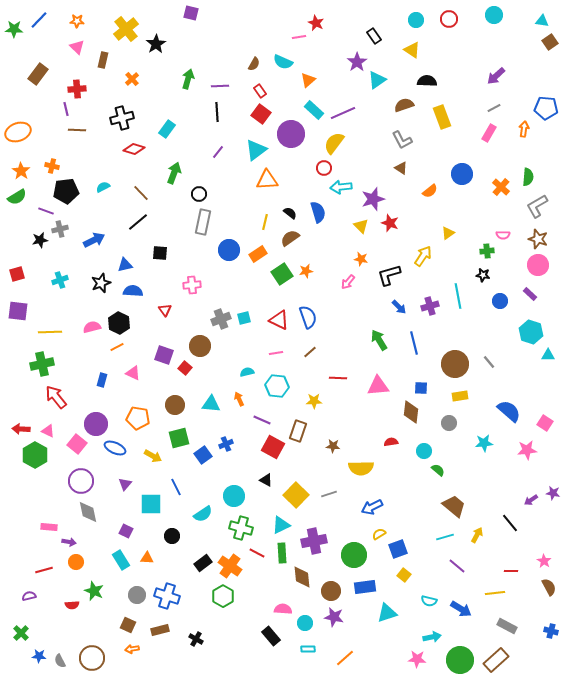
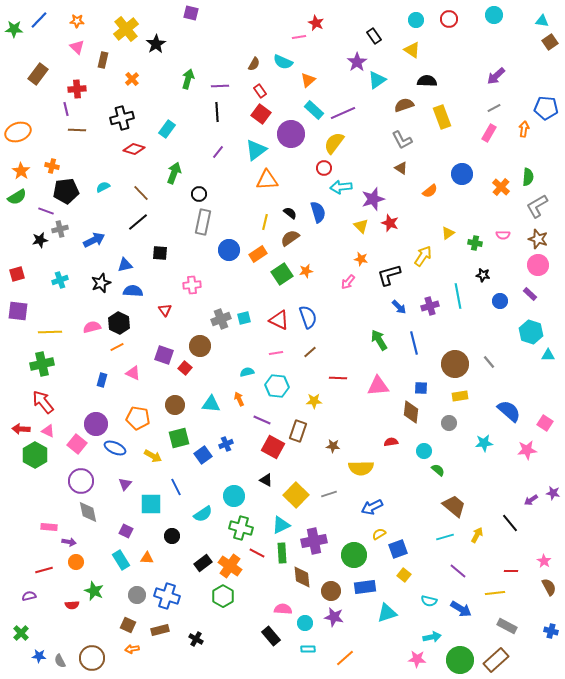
green cross at (487, 251): moved 12 px left, 8 px up; rotated 16 degrees clockwise
red arrow at (56, 397): moved 13 px left, 5 px down
purple line at (457, 566): moved 1 px right, 5 px down
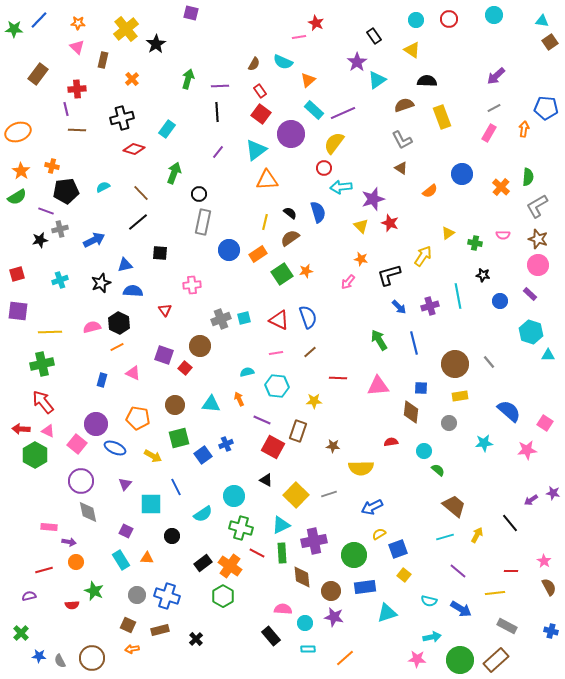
orange star at (77, 21): moved 1 px right, 2 px down
black cross at (196, 639): rotated 16 degrees clockwise
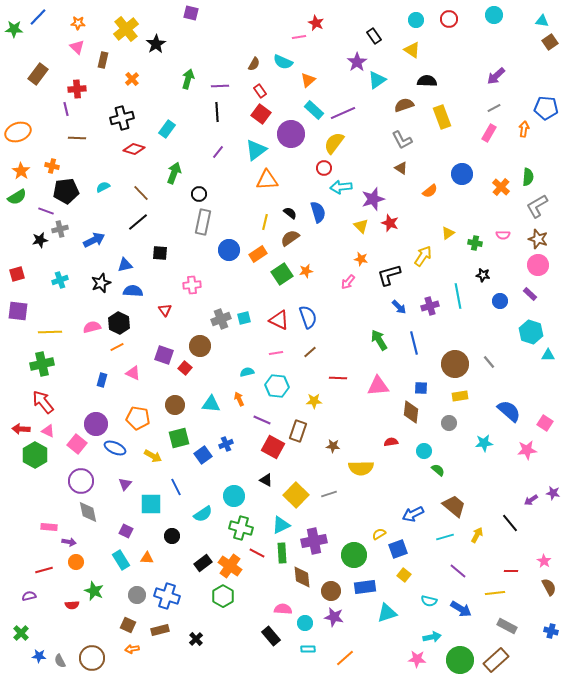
blue line at (39, 20): moved 1 px left, 3 px up
brown line at (77, 130): moved 8 px down
blue arrow at (372, 507): moved 41 px right, 7 px down
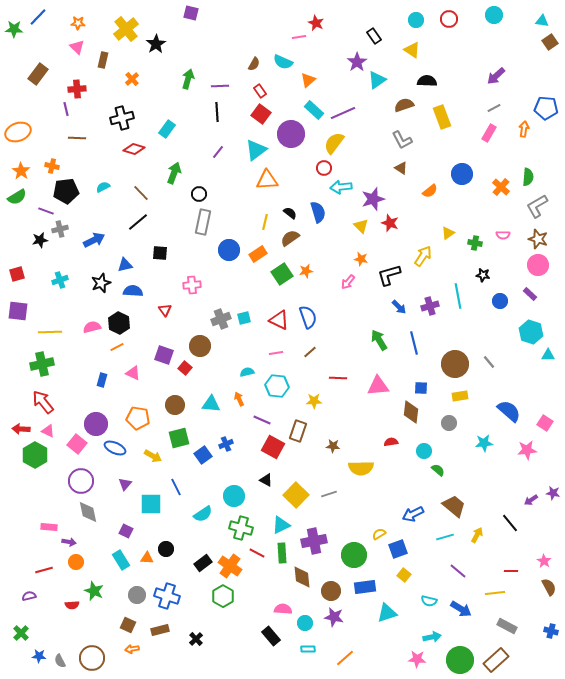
black circle at (172, 536): moved 6 px left, 13 px down
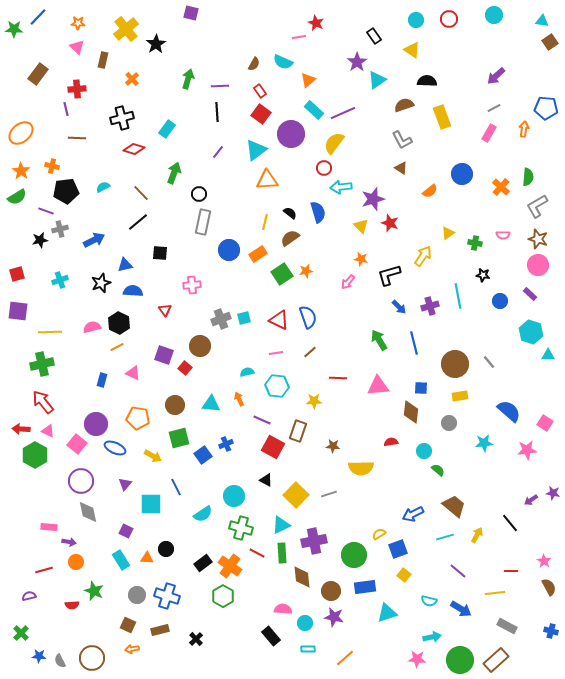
orange ellipse at (18, 132): moved 3 px right, 1 px down; rotated 20 degrees counterclockwise
